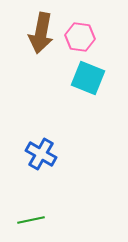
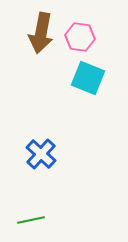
blue cross: rotated 12 degrees clockwise
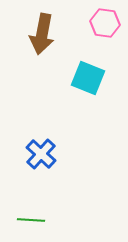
brown arrow: moved 1 px right, 1 px down
pink hexagon: moved 25 px right, 14 px up
green line: rotated 16 degrees clockwise
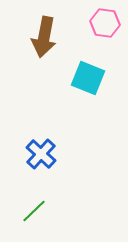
brown arrow: moved 2 px right, 3 px down
green line: moved 3 px right, 9 px up; rotated 48 degrees counterclockwise
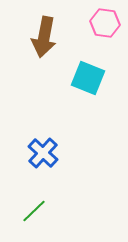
blue cross: moved 2 px right, 1 px up
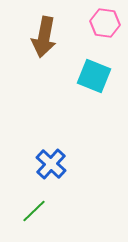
cyan square: moved 6 px right, 2 px up
blue cross: moved 8 px right, 11 px down
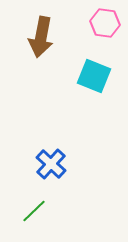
brown arrow: moved 3 px left
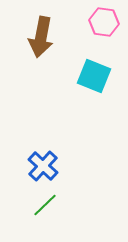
pink hexagon: moved 1 px left, 1 px up
blue cross: moved 8 px left, 2 px down
green line: moved 11 px right, 6 px up
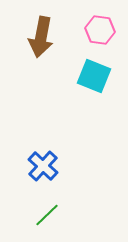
pink hexagon: moved 4 px left, 8 px down
green line: moved 2 px right, 10 px down
